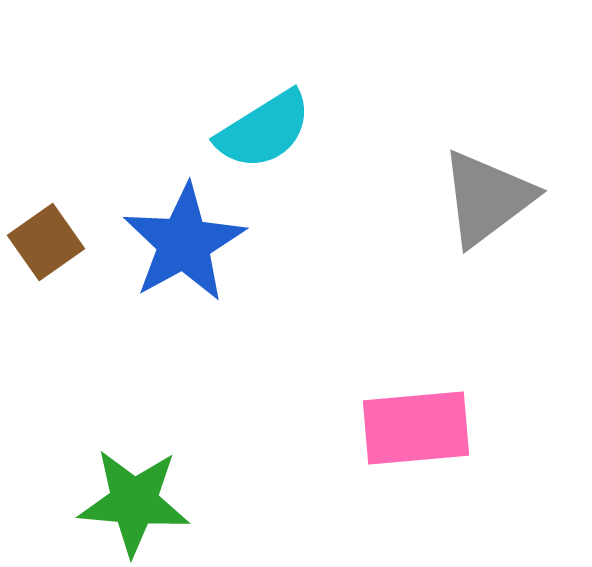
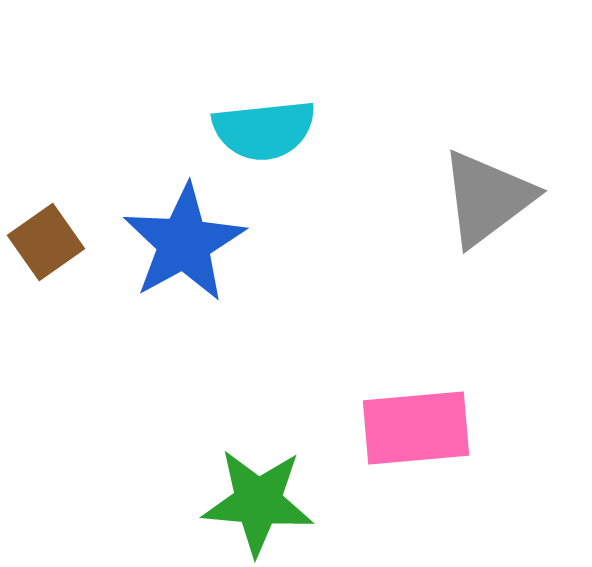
cyan semicircle: rotated 26 degrees clockwise
green star: moved 124 px right
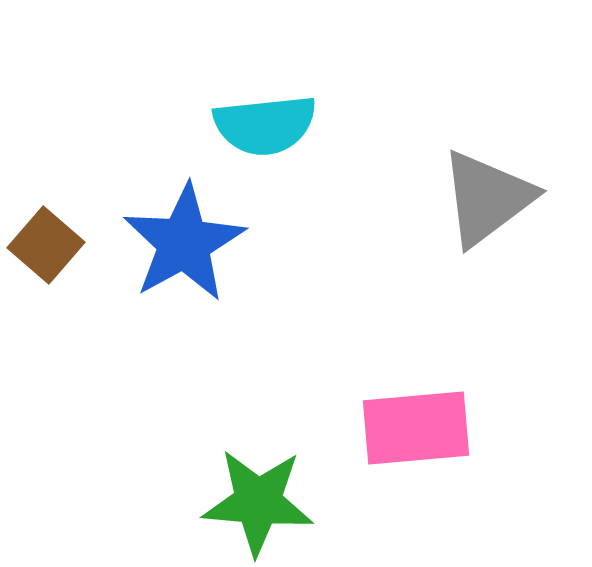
cyan semicircle: moved 1 px right, 5 px up
brown square: moved 3 px down; rotated 14 degrees counterclockwise
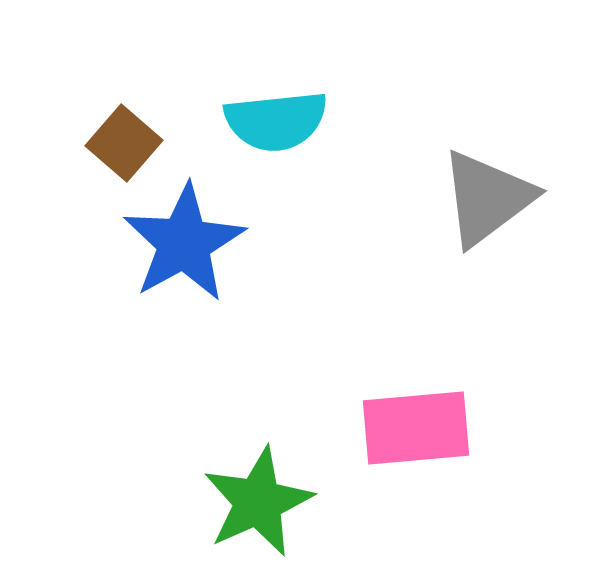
cyan semicircle: moved 11 px right, 4 px up
brown square: moved 78 px right, 102 px up
green star: rotated 29 degrees counterclockwise
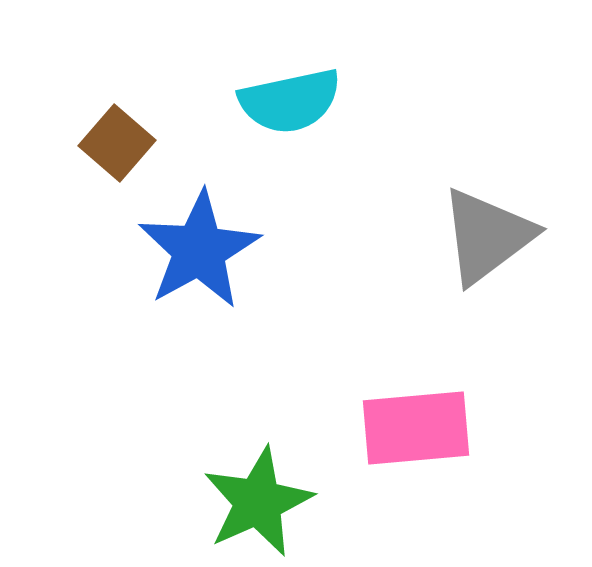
cyan semicircle: moved 14 px right, 20 px up; rotated 6 degrees counterclockwise
brown square: moved 7 px left
gray triangle: moved 38 px down
blue star: moved 15 px right, 7 px down
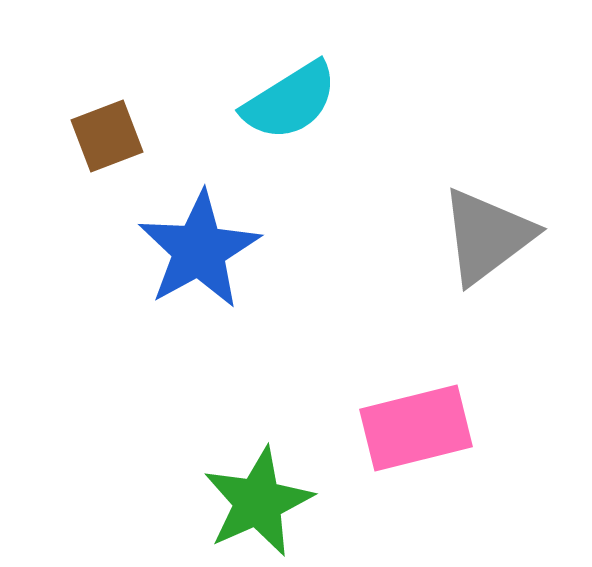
cyan semicircle: rotated 20 degrees counterclockwise
brown square: moved 10 px left, 7 px up; rotated 28 degrees clockwise
pink rectangle: rotated 9 degrees counterclockwise
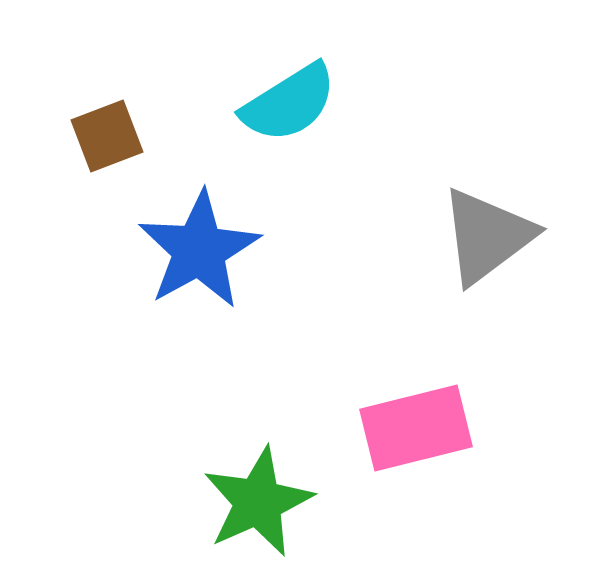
cyan semicircle: moved 1 px left, 2 px down
